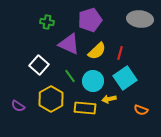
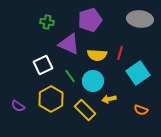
yellow semicircle: moved 4 px down; rotated 48 degrees clockwise
white square: moved 4 px right; rotated 24 degrees clockwise
cyan square: moved 13 px right, 5 px up
yellow rectangle: moved 2 px down; rotated 40 degrees clockwise
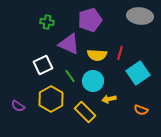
gray ellipse: moved 3 px up
yellow rectangle: moved 2 px down
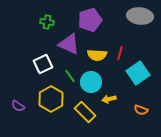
white square: moved 1 px up
cyan circle: moved 2 px left, 1 px down
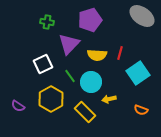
gray ellipse: moved 2 px right; rotated 30 degrees clockwise
purple triangle: rotated 50 degrees clockwise
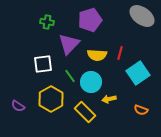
white square: rotated 18 degrees clockwise
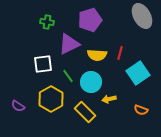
gray ellipse: rotated 25 degrees clockwise
purple triangle: rotated 20 degrees clockwise
green line: moved 2 px left
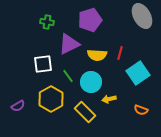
purple semicircle: rotated 64 degrees counterclockwise
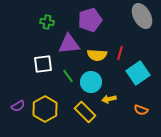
purple triangle: rotated 20 degrees clockwise
yellow hexagon: moved 6 px left, 10 px down
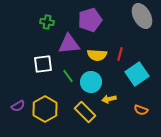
red line: moved 1 px down
cyan square: moved 1 px left, 1 px down
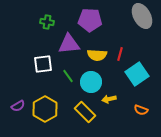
purple pentagon: rotated 20 degrees clockwise
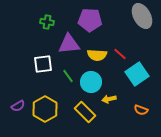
red line: rotated 64 degrees counterclockwise
